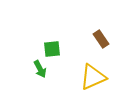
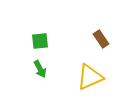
green square: moved 12 px left, 8 px up
yellow triangle: moved 3 px left
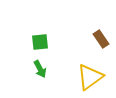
green square: moved 1 px down
yellow triangle: rotated 12 degrees counterclockwise
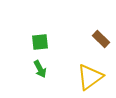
brown rectangle: rotated 12 degrees counterclockwise
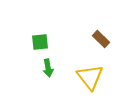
green arrow: moved 8 px right, 1 px up; rotated 18 degrees clockwise
yellow triangle: rotated 32 degrees counterclockwise
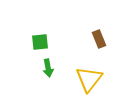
brown rectangle: moved 2 px left; rotated 24 degrees clockwise
yellow triangle: moved 1 px left, 2 px down; rotated 16 degrees clockwise
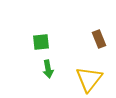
green square: moved 1 px right
green arrow: moved 1 px down
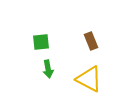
brown rectangle: moved 8 px left, 2 px down
yellow triangle: rotated 40 degrees counterclockwise
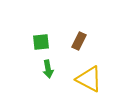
brown rectangle: moved 12 px left; rotated 48 degrees clockwise
